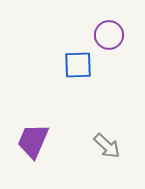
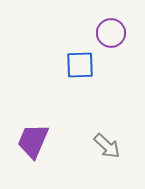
purple circle: moved 2 px right, 2 px up
blue square: moved 2 px right
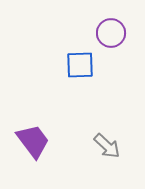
purple trapezoid: rotated 120 degrees clockwise
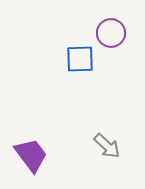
blue square: moved 6 px up
purple trapezoid: moved 2 px left, 14 px down
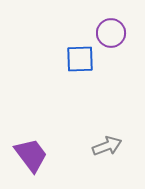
gray arrow: rotated 64 degrees counterclockwise
